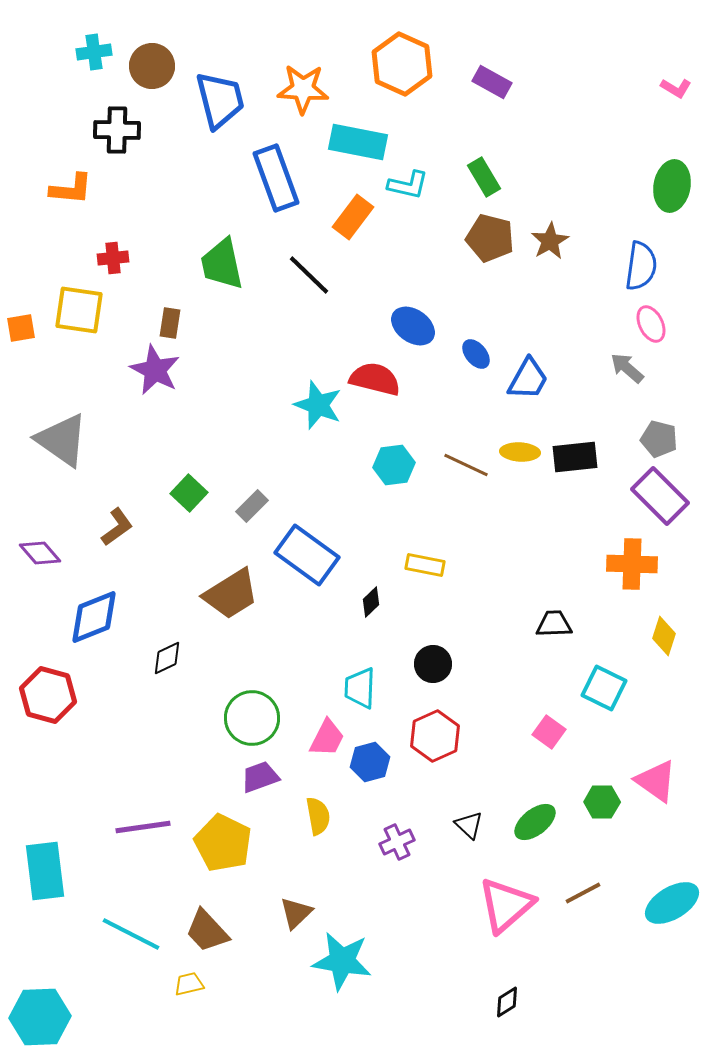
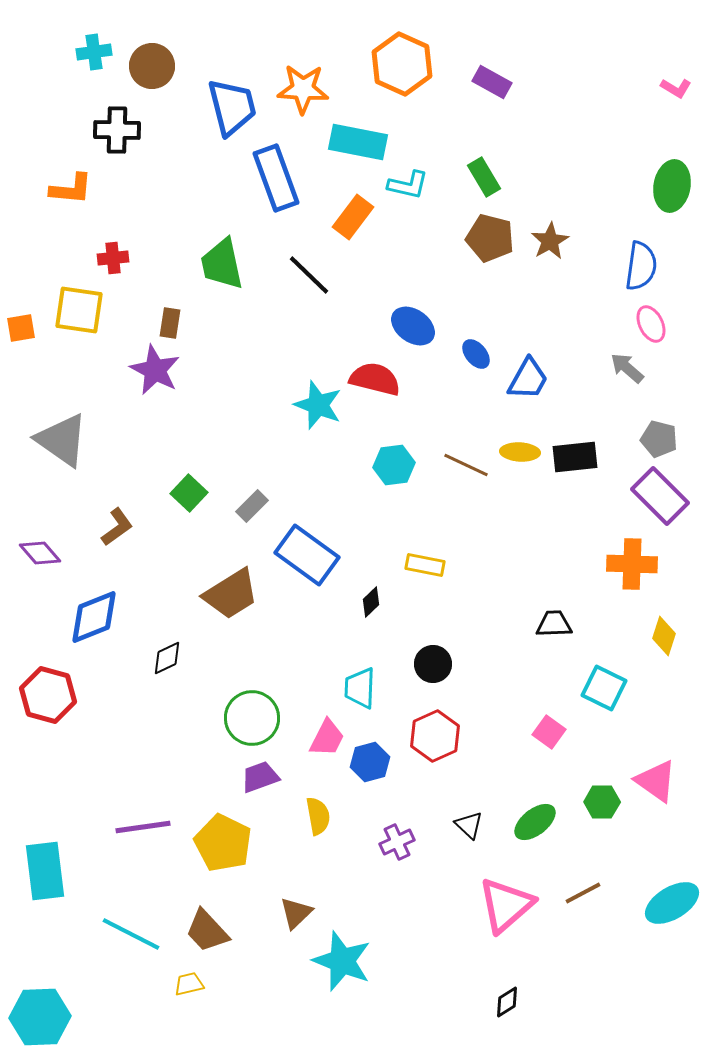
blue trapezoid at (220, 100): moved 12 px right, 7 px down
cyan star at (342, 961): rotated 12 degrees clockwise
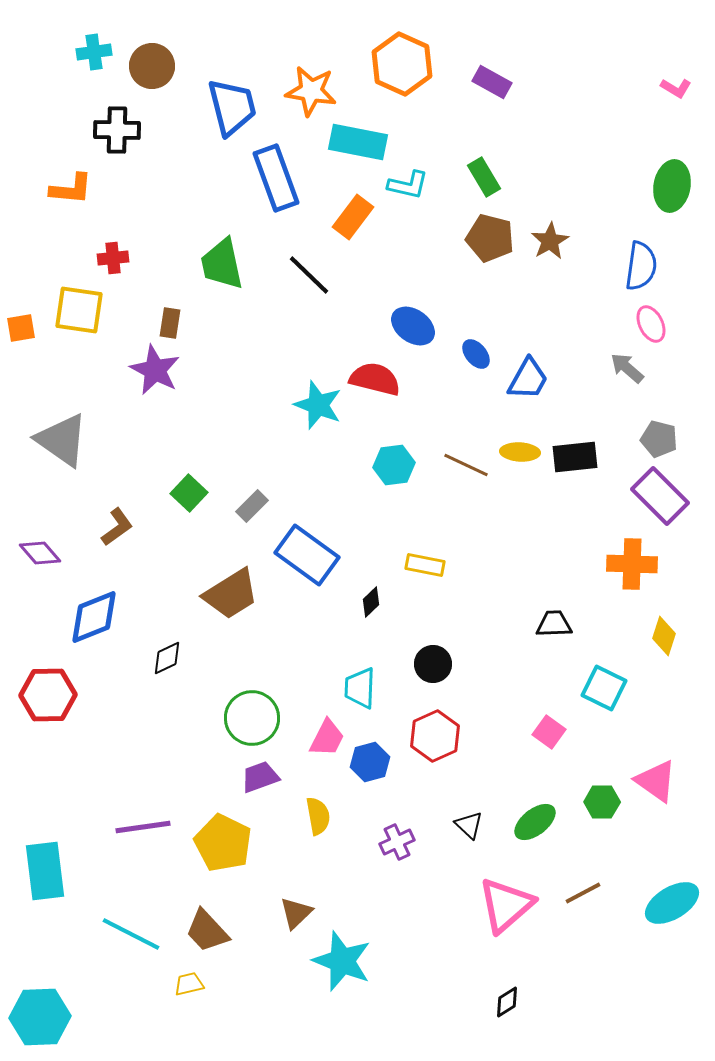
orange star at (303, 89): moved 8 px right, 2 px down; rotated 6 degrees clockwise
red hexagon at (48, 695): rotated 16 degrees counterclockwise
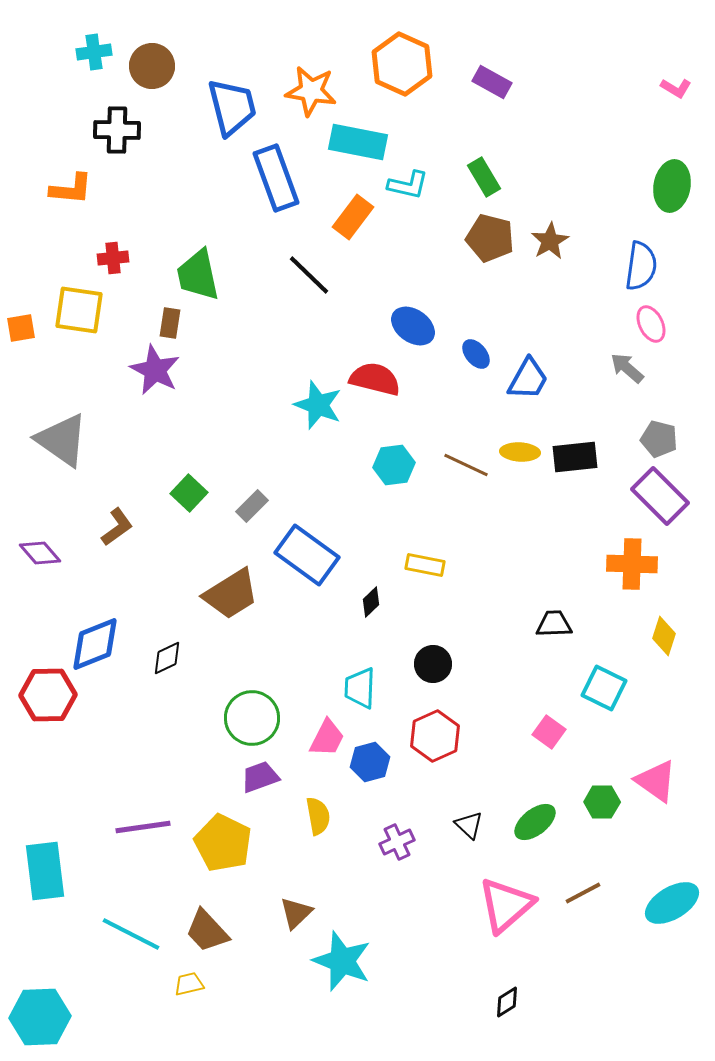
green trapezoid at (222, 264): moved 24 px left, 11 px down
blue diamond at (94, 617): moved 1 px right, 27 px down
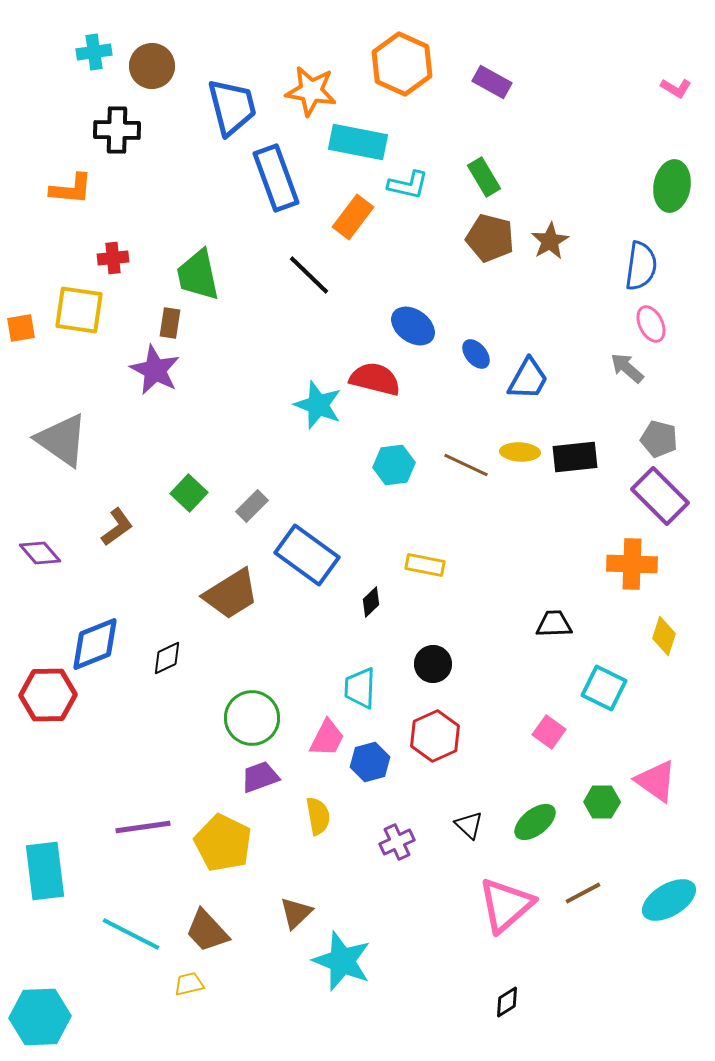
cyan ellipse at (672, 903): moved 3 px left, 3 px up
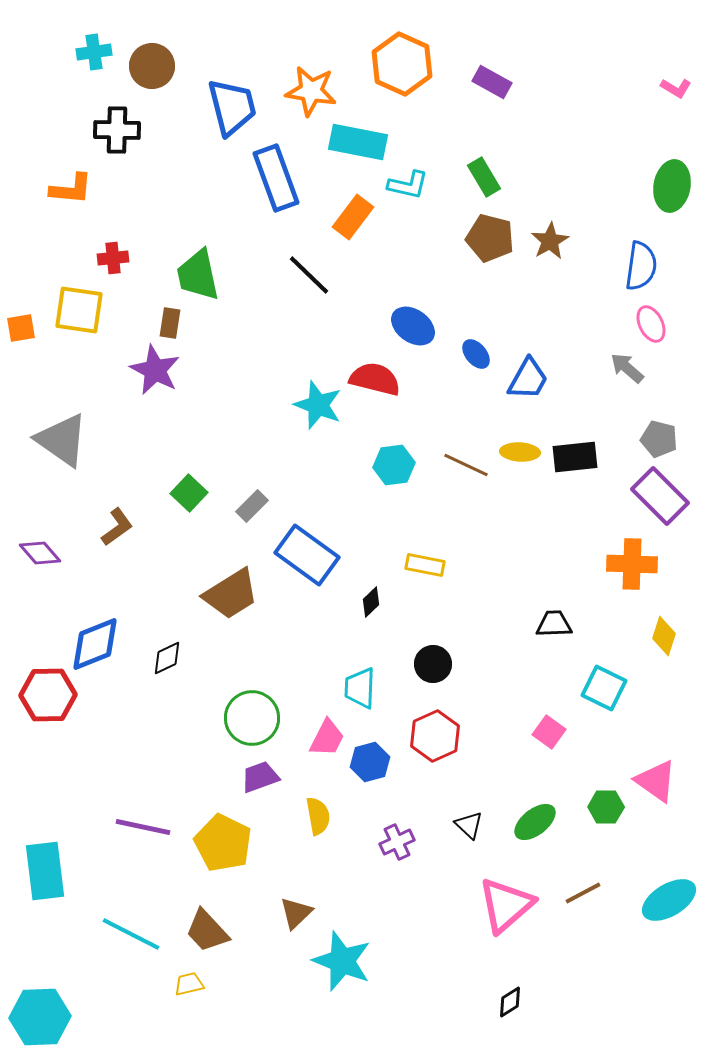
green hexagon at (602, 802): moved 4 px right, 5 px down
purple line at (143, 827): rotated 20 degrees clockwise
black diamond at (507, 1002): moved 3 px right
